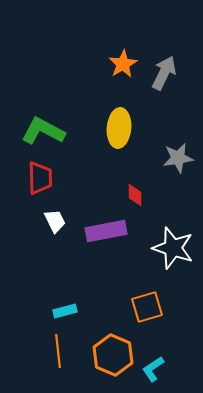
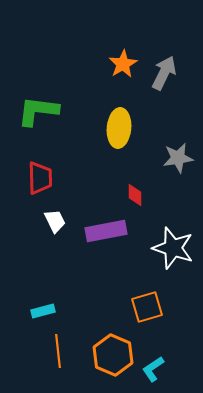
green L-shape: moved 5 px left, 20 px up; rotated 21 degrees counterclockwise
cyan rectangle: moved 22 px left
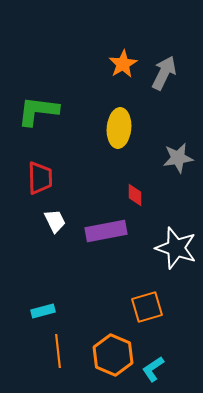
white star: moved 3 px right
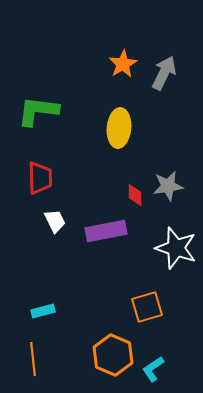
gray star: moved 10 px left, 28 px down
orange line: moved 25 px left, 8 px down
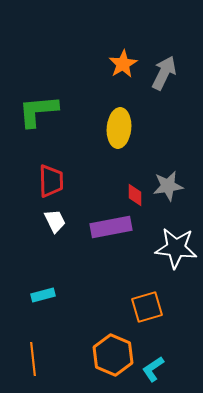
green L-shape: rotated 12 degrees counterclockwise
red trapezoid: moved 11 px right, 3 px down
purple rectangle: moved 5 px right, 4 px up
white star: rotated 12 degrees counterclockwise
cyan rectangle: moved 16 px up
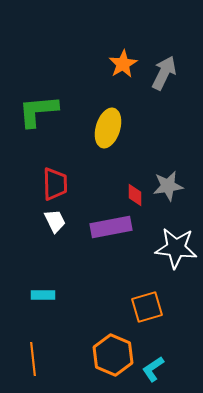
yellow ellipse: moved 11 px left; rotated 12 degrees clockwise
red trapezoid: moved 4 px right, 3 px down
cyan rectangle: rotated 15 degrees clockwise
